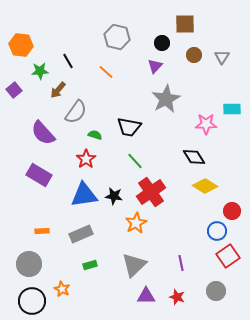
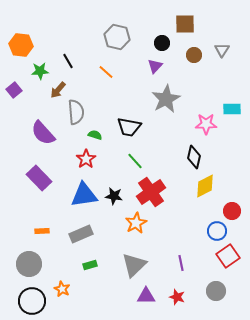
gray triangle at (222, 57): moved 7 px up
gray semicircle at (76, 112): rotated 40 degrees counterclockwise
black diamond at (194, 157): rotated 45 degrees clockwise
purple rectangle at (39, 175): moved 3 px down; rotated 15 degrees clockwise
yellow diamond at (205, 186): rotated 60 degrees counterclockwise
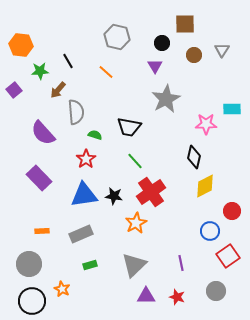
purple triangle at (155, 66): rotated 14 degrees counterclockwise
blue circle at (217, 231): moved 7 px left
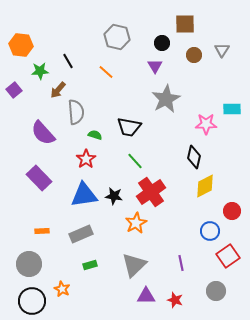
red star at (177, 297): moved 2 px left, 3 px down
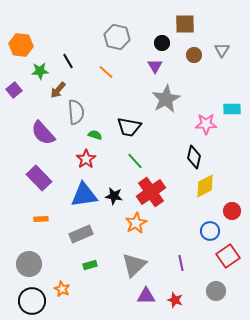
orange rectangle at (42, 231): moved 1 px left, 12 px up
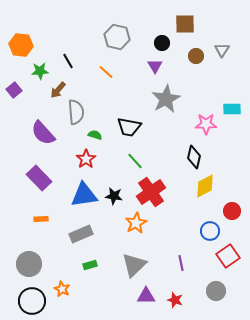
brown circle at (194, 55): moved 2 px right, 1 px down
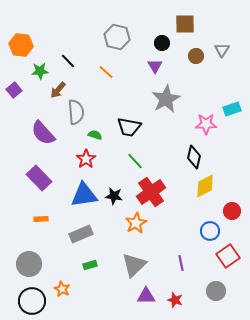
black line at (68, 61): rotated 14 degrees counterclockwise
cyan rectangle at (232, 109): rotated 18 degrees counterclockwise
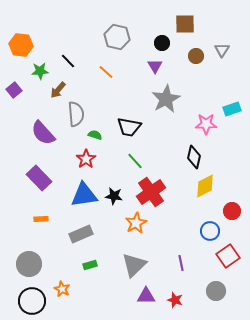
gray semicircle at (76, 112): moved 2 px down
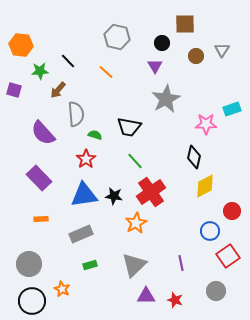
purple square at (14, 90): rotated 35 degrees counterclockwise
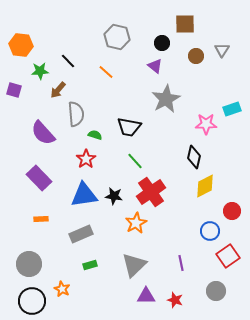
purple triangle at (155, 66): rotated 21 degrees counterclockwise
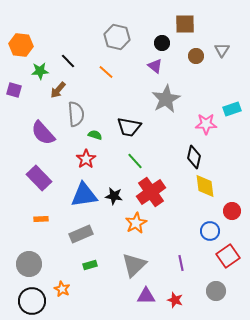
yellow diamond at (205, 186): rotated 70 degrees counterclockwise
